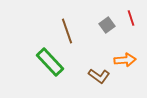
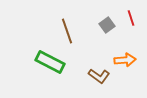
green rectangle: rotated 20 degrees counterclockwise
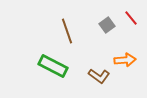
red line: rotated 21 degrees counterclockwise
green rectangle: moved 3 px right, 4 px down
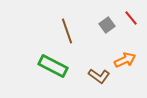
orange arrow: rotated 20 degrees counterclockwise
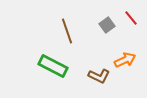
brown L-shape: rotated 10 degrees counterclockwise
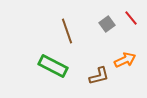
gray square: moved 1 px up
brown L-shape: rotated 40 degrees counterclockwise
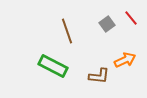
brown L-shape: rotated 20 degrees clockwise
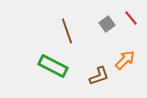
orange arrow: rotated 20 degrees counterclockwise
brown L-shape: rotated 25 degrees counterclockwise
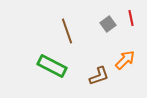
red line: rotated 28 degrees clockwise
gray square: moved 1 px right
green rectangle: moved 1 px left
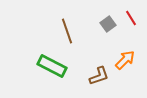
red line: rotated 21 degrees counterclockwise
